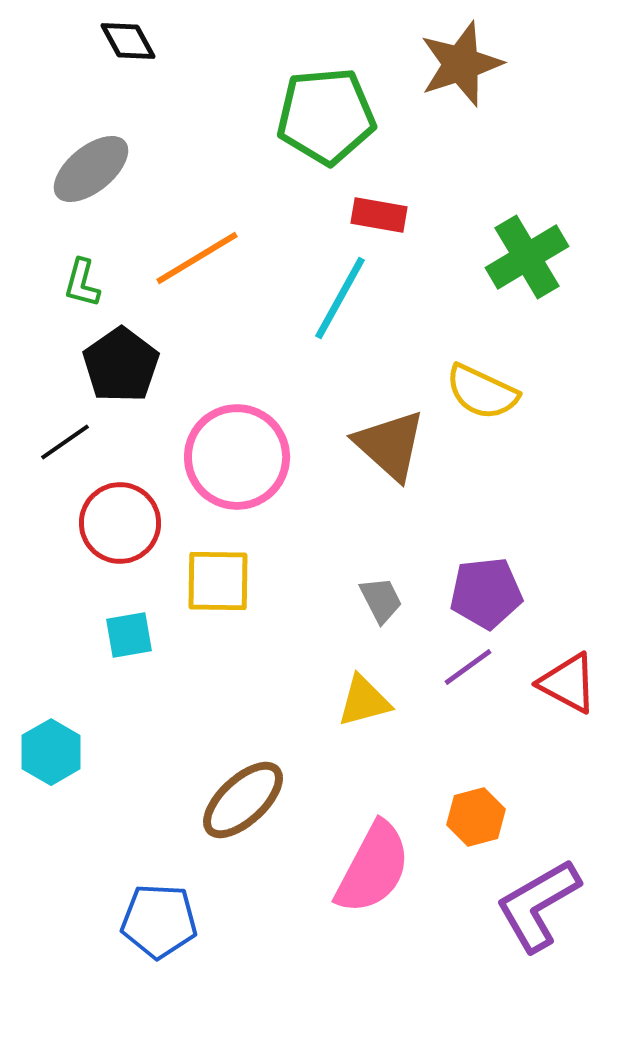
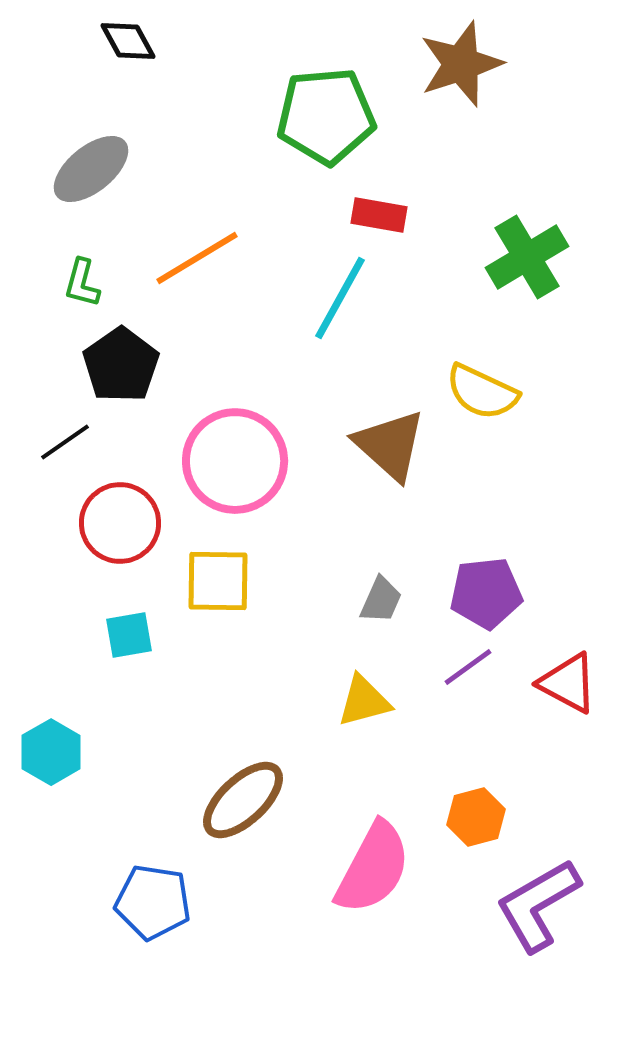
pink circle: moved 2 px left, 4 px down
gray trapezoid: rotated 51 degrees clockwise
blue pentagon: moved 6 px left, 19 px up; rotated 6 degrees clockwise
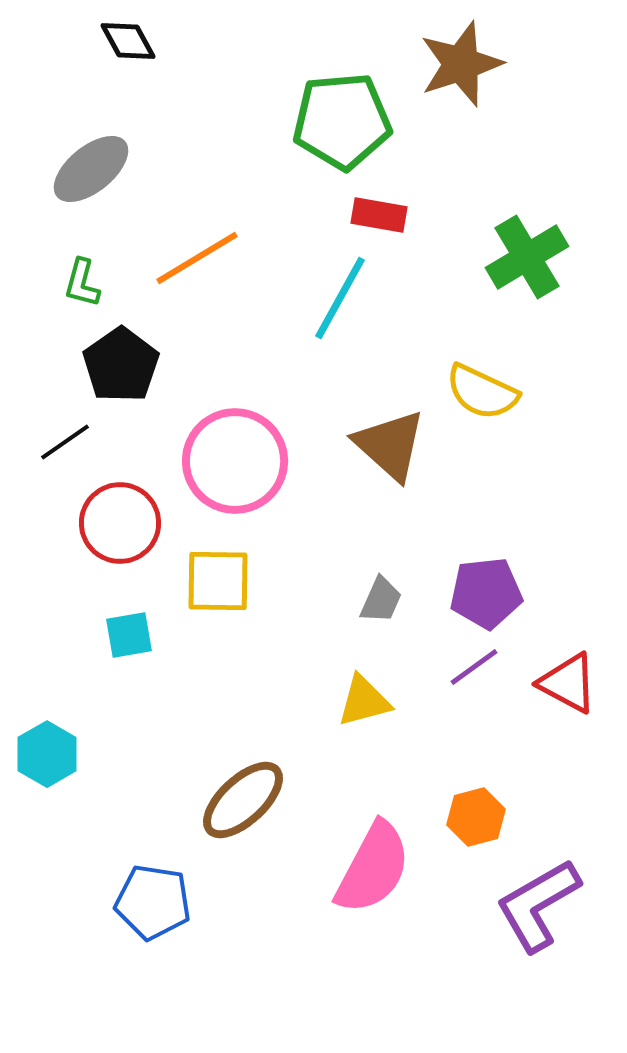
green pentagon: moved 16 px right, 5 px down
purple line: moved 6 px right
cyan hexagon: moved 4 px left, 2 px down
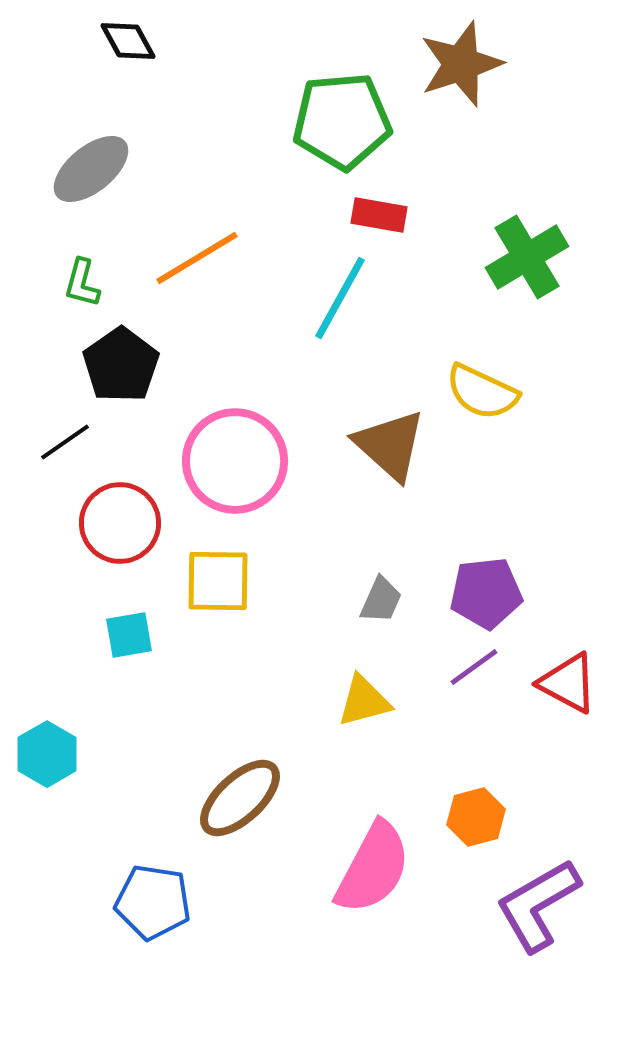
brown ellipse: moved 3 px left, 2 px up
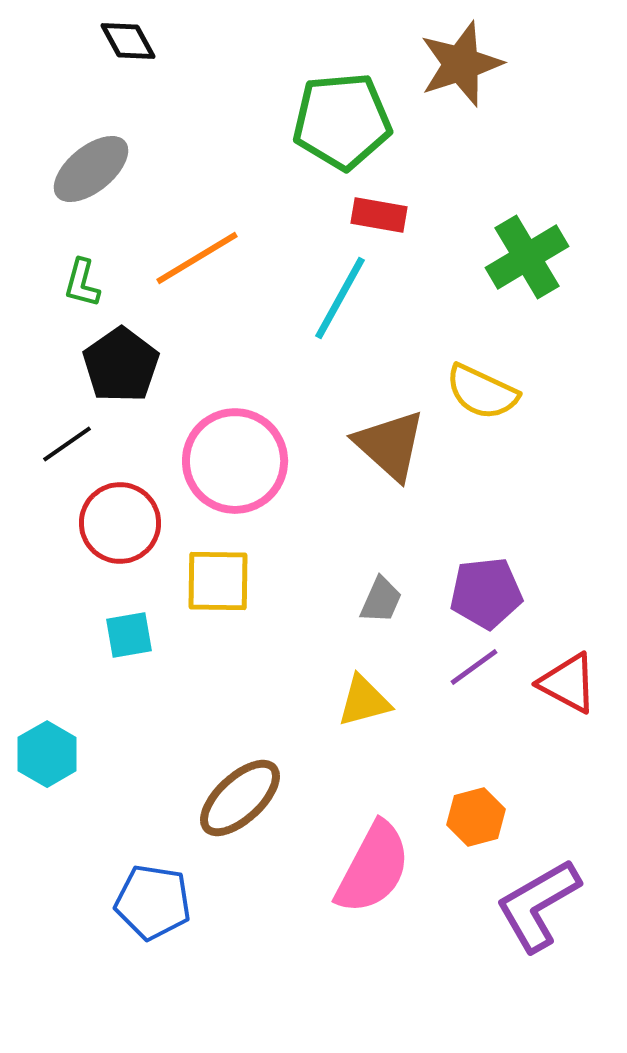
black line: moved 2 px right, 2 px down
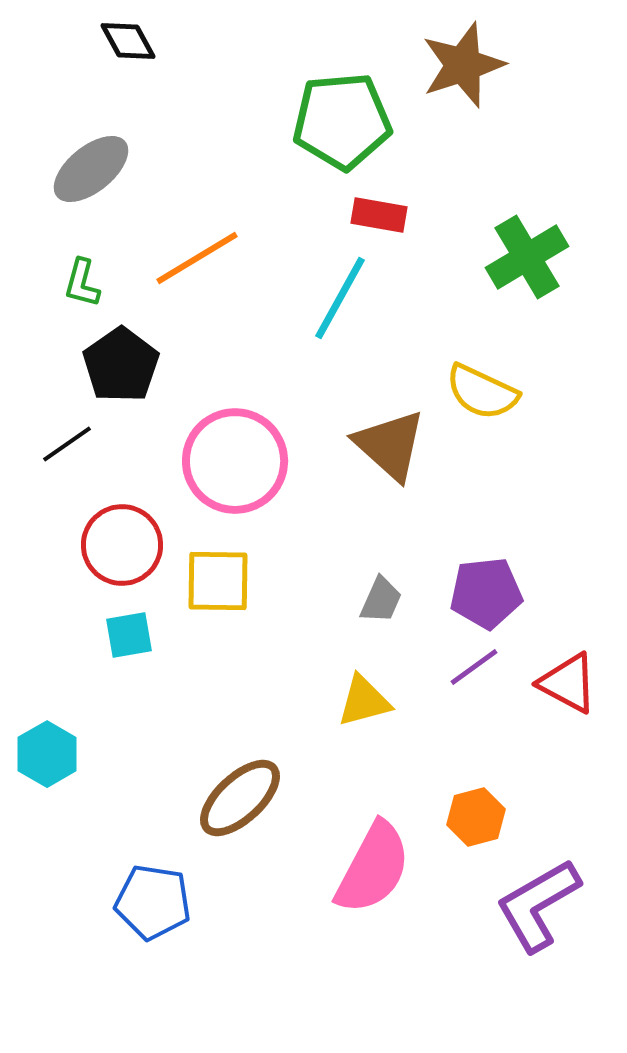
brown star: moved 2 px right, 1 px down
red circle: moved 2 px right, 22 px down
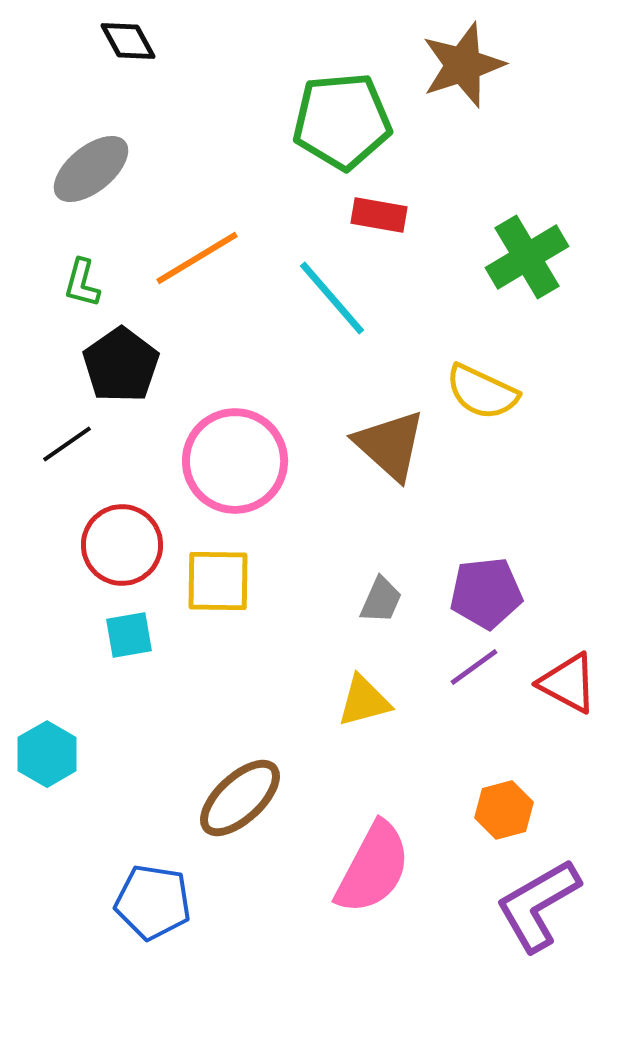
cyan line: moved 8 px left; rotated 70 degrees counterclockwise
orange hexagon: moved 28 px right, 7 px up
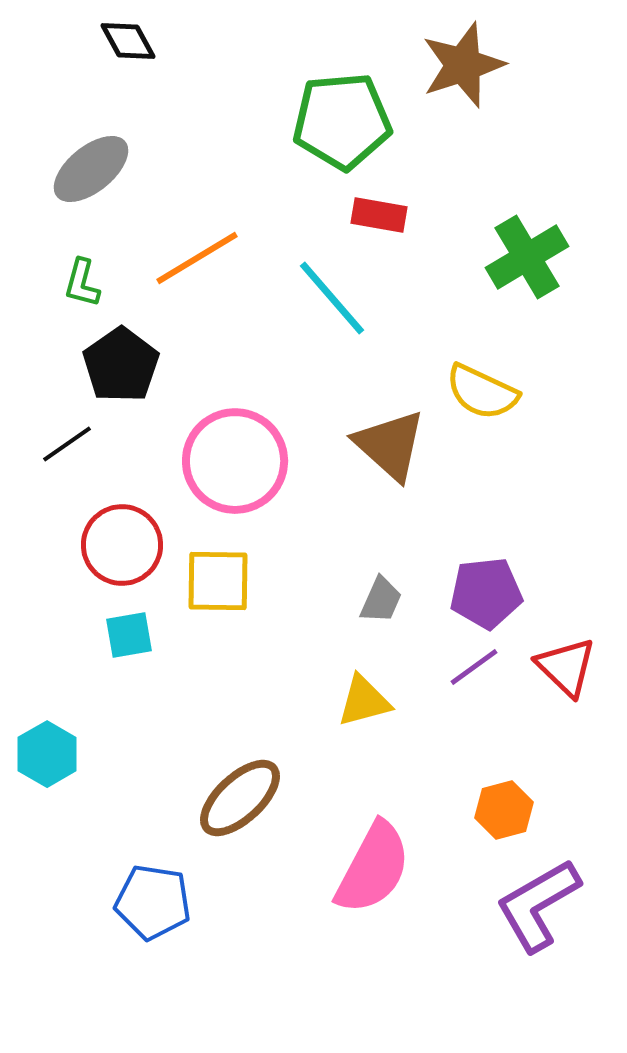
red triangle: moved 2 px left, 16 px up; rotated 16 degrees clockwise
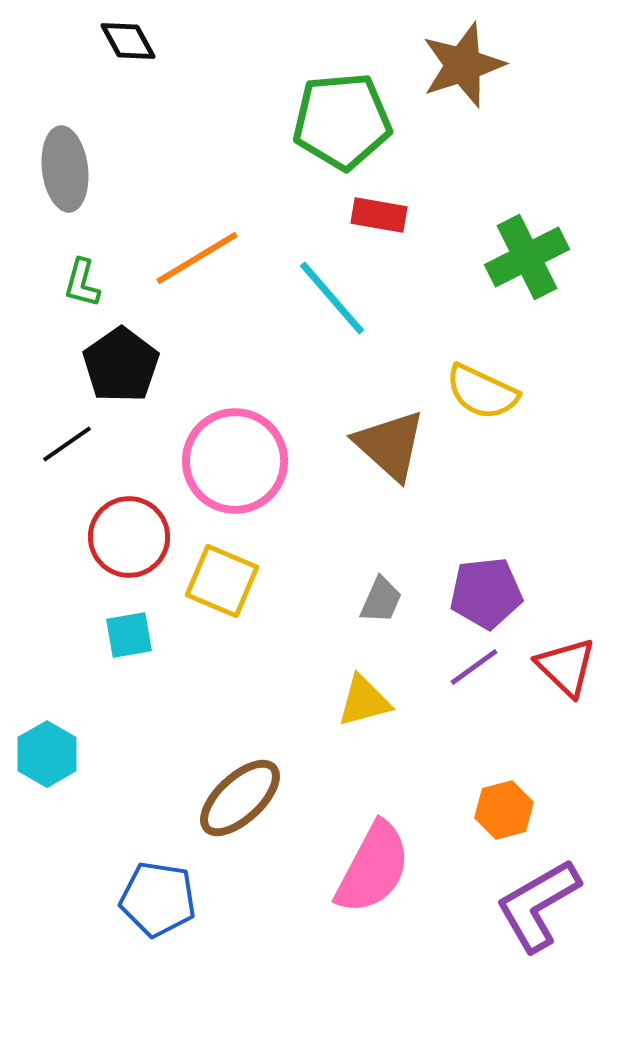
gray ellipse: moved 26 px left; rotated 58 degrees counterclockwise
green cross: rotated 4 degrees clockwise
red circle: moved 7 px right, 8 px up
yellow square: moved 4 px right; rotated 22 degrees clockwise
blue pentagon: moved 5 px right, 3 px up
